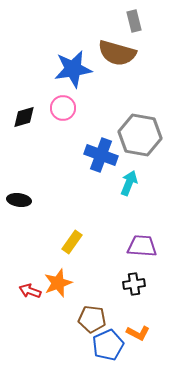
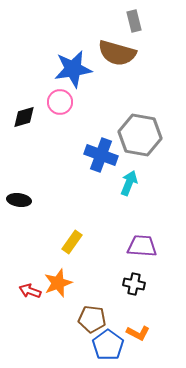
pink circle: moved 3 px left, 6 px up
black cross: rotated 20 degrees clockwise
blue pentagon: rotated 12 degrees counterclockwise
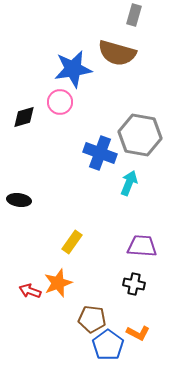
gray rectangle: moved 6 px up; rotated 30 degrees clockwise
blue cross: moved 1 px left, 2 px up
